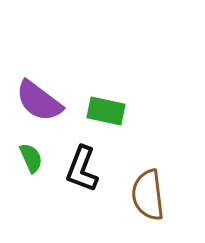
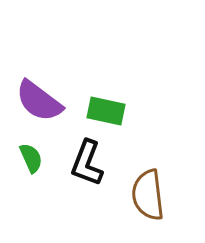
black L-shape: moved 5 px right, 6 px up
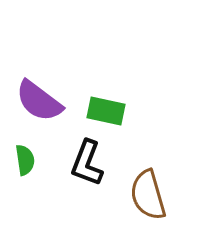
green semicircle: moved 6 px left, 2 px down; rotated 16 degrees clockwise
brown semicircle: rotated 9 degrees counterclockwise
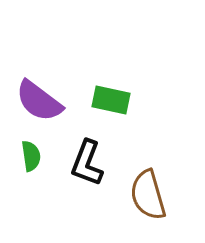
green rectangle: moved 5 px right, 11 px up
green semicircle: moved 6 px right, 4 px up
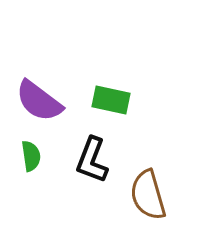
black L-shape: moved 5 px right, 3 px up
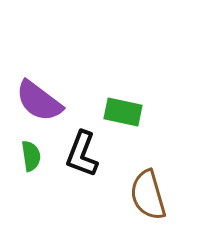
green rectangle: moved 12 px right, 12 px down
black L-shape: moved 10 px left, 6 px up
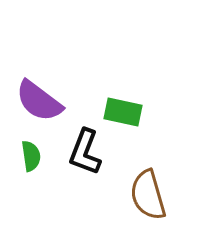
black L-shape: moved 3 px right, 2 px up
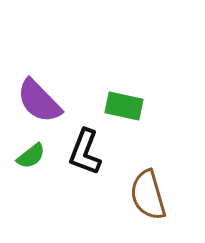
purple semicircle: rotated 9 degrees clockwise
green rectangle: moved 1 px right, 6 px up
green semicircle: rotated 60 degrees clockwise
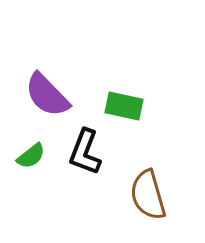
purple semicircle: moved 8 px right, 6 px up
